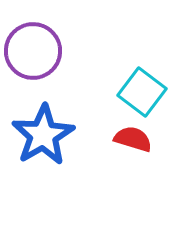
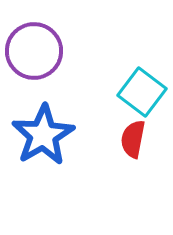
purple circle: moved 1 px right
red semicircle: rotated 96 degrees counterclockwise
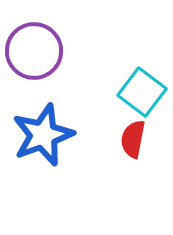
blue star: rotated 10 degrees clockwise
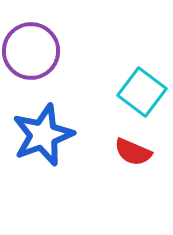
purple circle: moved 3 px left
red semicircle: moved 13 px down; rotated 78 degrees counterclockwise
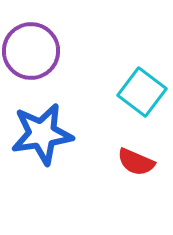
blue star: moved 1 px left, 1 px up; rotated 12 degrees clockwise
red semicircle: moved 3 px right, 10 px down
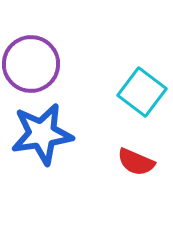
purple circle: moved 13 px down
